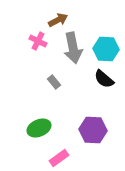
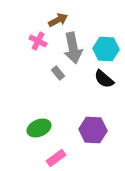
gray rectangle: moved 4 px right, 9 px up
pink rectangle: moved 3 px left
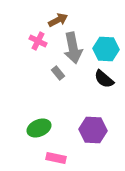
pink rectangle: rotated 48 degrees clockwise
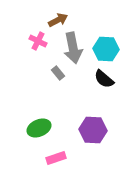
pink rectangle: rotated 30 degrees counterclockwise
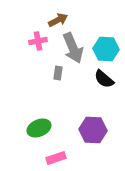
pink cross: rotated 36 degrees counterclockwise
gray arrow: rotated 12 degrees counterclockwise
gray rectangle: rotated 48 degrees clockwise
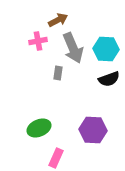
black semicircle: moved 5 px right; rotated 60 degrees counterclockwise
pink rectangle: rotated 48 degrees counterclockwise
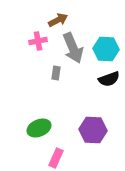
gray rectangle: moved 2 px left
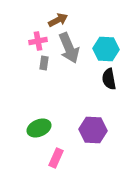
gray arrow: moved 4 px left
gray rectangle: moved 12 px left, 10 px up
black semicircle: rotated 100 degrees clockwise
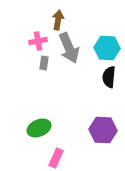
brown arrow: rotated 54 degrees counterclockwise
cyan hexagon: moved 1 px right, 1 px up
black semicircle: moved 2 px up; rotated 15 degrees clockwise
purple hexagon: moved 10 px right
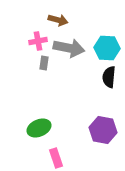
brown arrow: rotated 96 degrees clockwise
gray arrow: rotated 56 degrees counterclockwise
purple hexagon: rotated 8 degrees clockwise
pink rectangle: rotated 42 degrees counterclockwise
